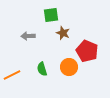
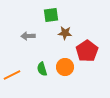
brown star: moved 2 px right; rotated 16 degrees counterclockwise
red pentagon: rotated 15 degrees clockwise
orange circle: moved 4 px left
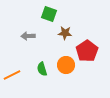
green square: moved 2 px left, 1 px up; rotated 28 degrees clockwise
orange circle: moved 1 px right, 2 px up
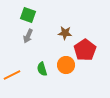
green square: moved 21 px left, 1 px down
gray arrow: rotated 64 degrees counterclockwise
red pentagon: moved 2 px left, 1 px up
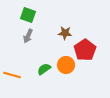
green semicircle: moved 2 px right; rotated 72 degrees clockwise
orange line: rotated 42 degrees clockwise
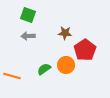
gray arrow: rotated 64 degrees clockwise
orange line: moved 1 px down
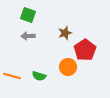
brown star: rotated 24 degrees counterclockwise
orange circle: moved 2 px right, 2 px down
green semicircle: moved 5 px left, 7 px down; rotated 128 degrees counterclockwise
